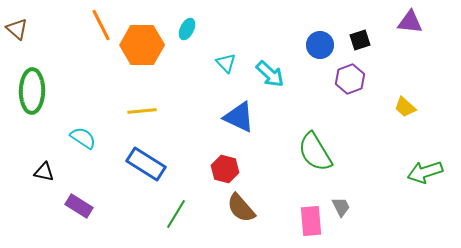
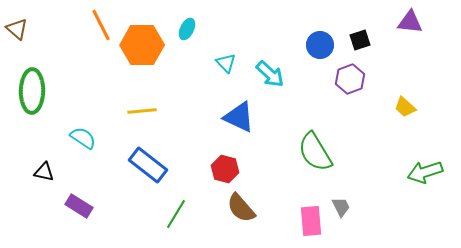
blue rectangle: moved 2 px right, 1 px down; rotated 6 degrees clockwise
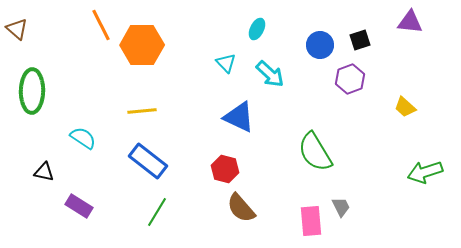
cyan ellipse: moved 70 px right
blue rectangle: moved 4 px up
green line: moved 19 px left, 2 px up
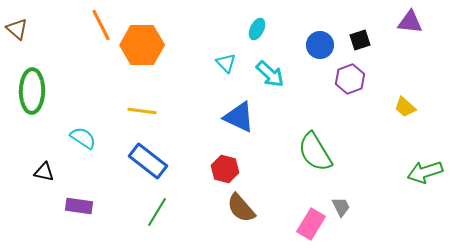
yellow line: rotated 12 degrees clockwise
purple rectangle: rotated 24 degrees counterclockwise
pink rectangle: moved 3 px down; rotated 36 degrees clockwise
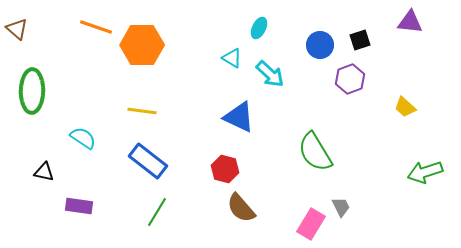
orange line: moved 5 px left, 2 px down; rotated 44 degrees counterclockwise
cyan ellipse: moved 2 px right, 1 px up
cyan triangle: moved 6 px right, 5 px up; rotated 15 degrees counterclockwise
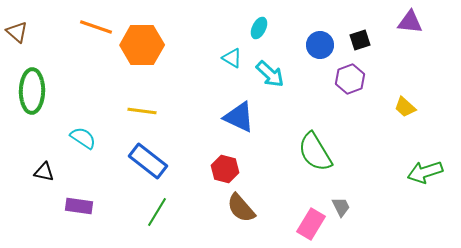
brown triangle: moved 3 px down
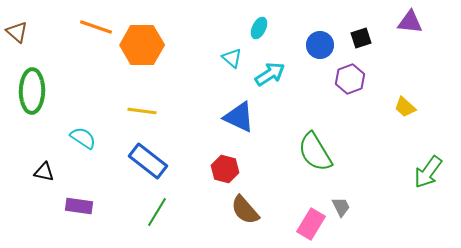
black square: moved 1 px right, 2 px up
cyan triangle: rotated 10 degrees clockwise
cyan arrow: rotated 76 degrees counterclockwise
green arrow: moved 3 px right; rotated 36 degrees counterclockwise
brown semicircle: moved 4 px right, 2 px down
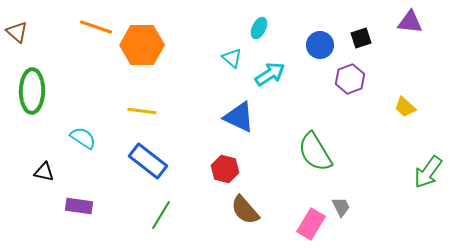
green line: moved 4 px right, 3 px down
